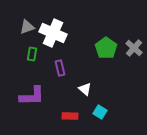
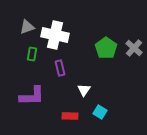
white cross: moved 2 px right, 2 px down; rotated 12 degrees counterclockwise
white triangle: moved 1 px left, 1 px down; rotated 24 degrees clockwise
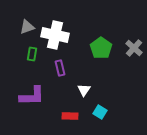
green pentagon: moved 5 px left
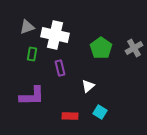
gray cross: rotated 18 degrees clockwise
white triangle: moved 4 px right, 4 px up; rotated 16 degrees clockwise
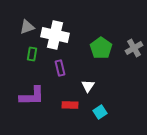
white triangle: rotated 16 degrees counterclockwise
cyan square: rotated 24 degrees clockwise
red rectangle: moved 11 px up
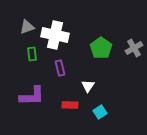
green rectangle: rotated 16 degrees counterclockwise
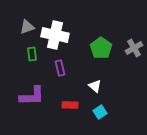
white triangle: moved 7 px right; rotated 24 degrees counterclockwise
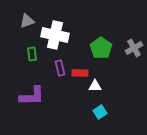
gray triangle: moved 6 px up
white triangle: rotated 40 degrees counterclockwise
red rectangle: moved 10 px right, 32 px up
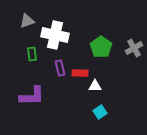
green pentagon: moved 1 px up
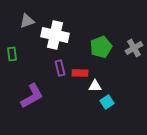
green pentagon: rotated 15 degrees clockwise
green rectangle: moved 20 px left
purple L-shape: rotated 28 degrees counterclockwise
cyan square: moved 7 px right, 10 px up
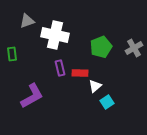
white triangle: rotated 40 degrees counterclockwise
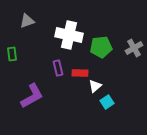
white cross: moved 14 px right
green pentagon: rotated 15 degrees clockwise
purple rectangle: moved 2 px left
